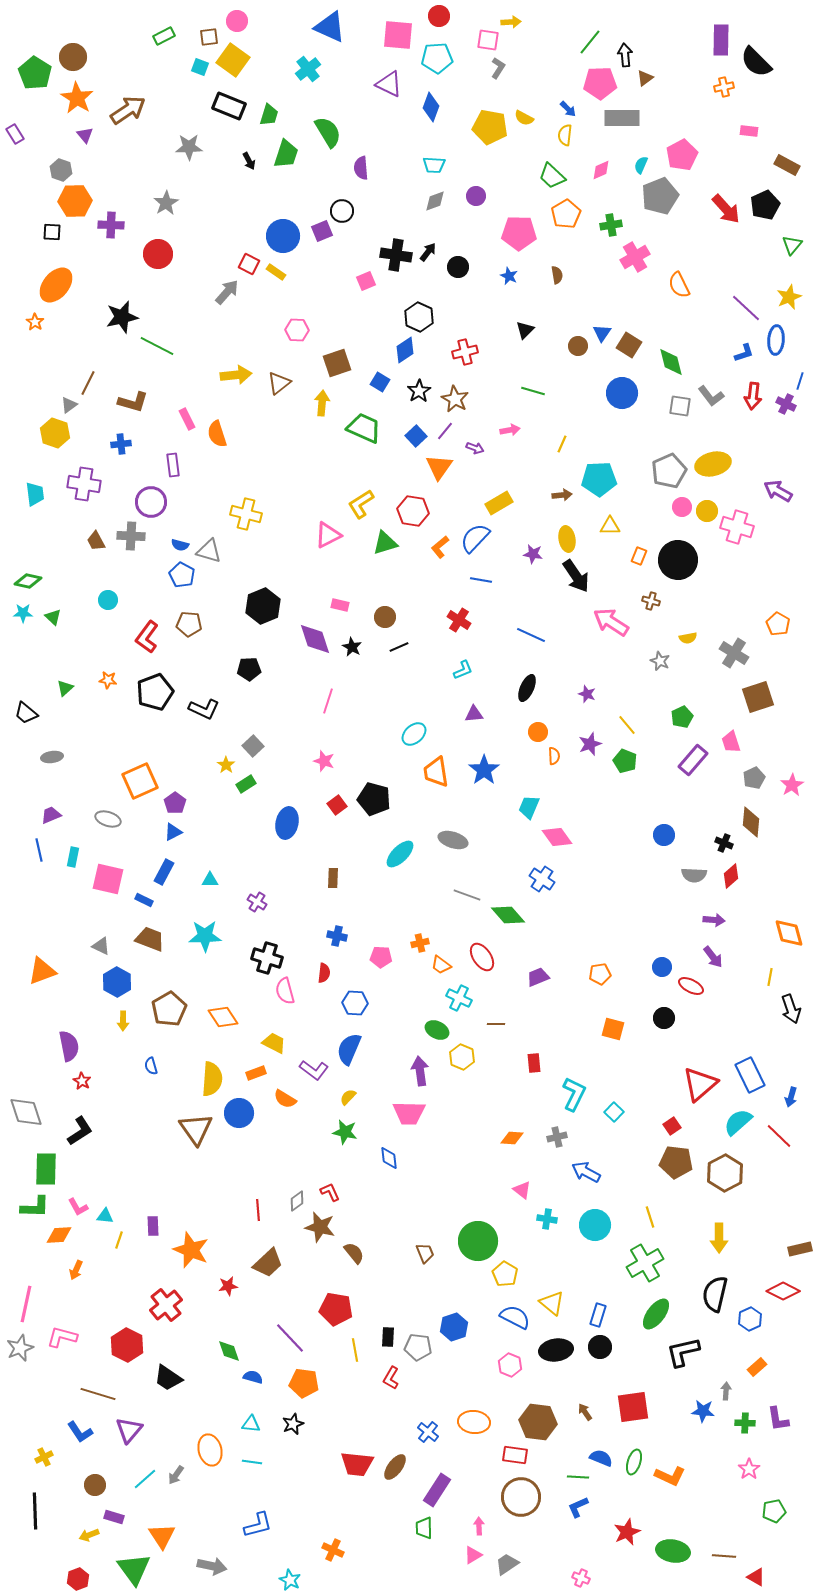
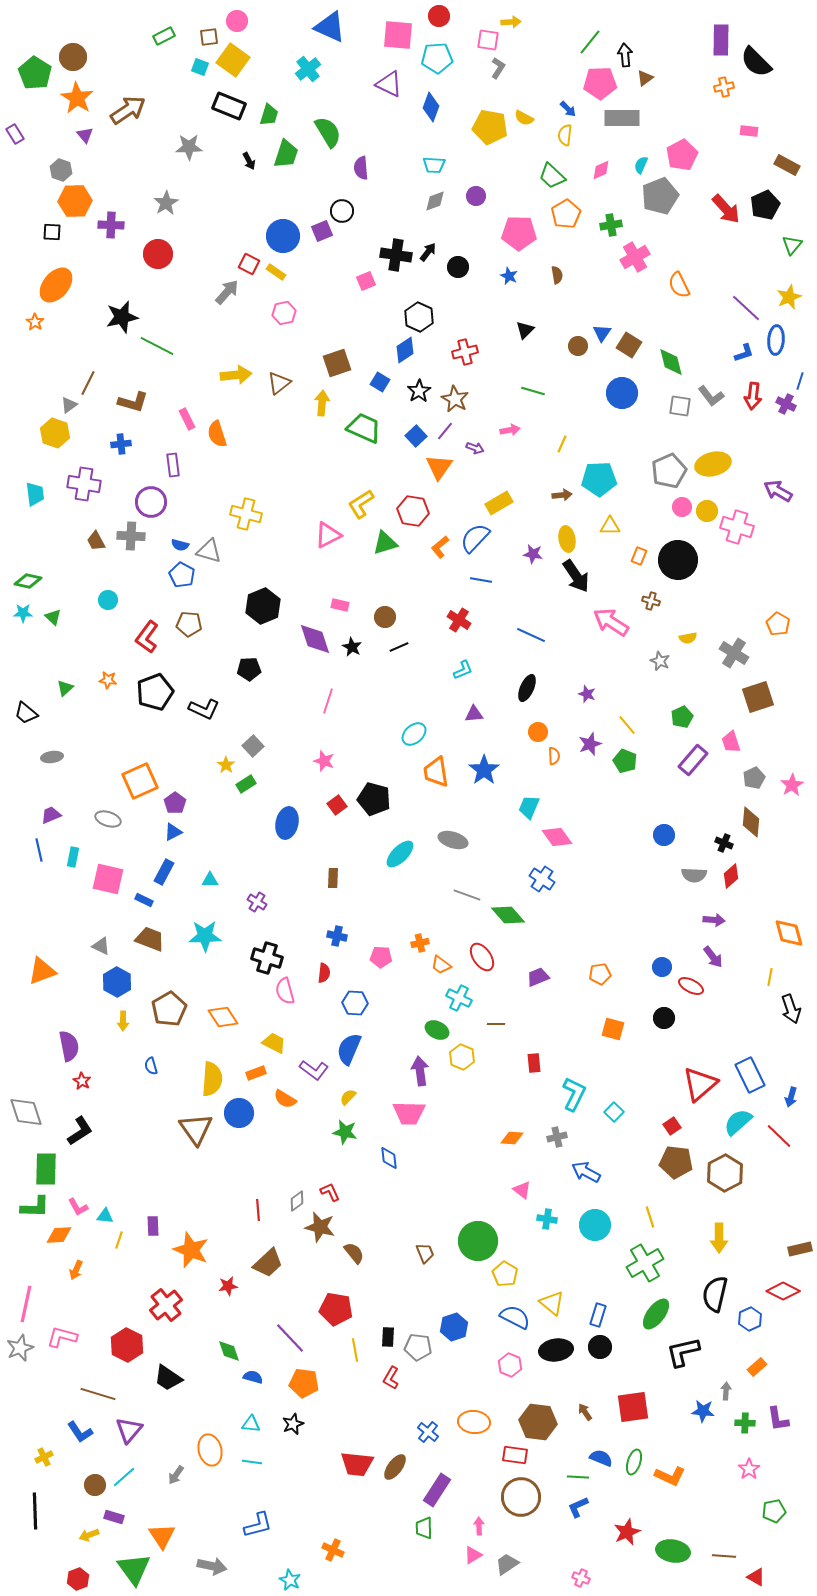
pink hexagon at (297, 330): moved 13 px left, 17 px up; rotated 15 degrees counterclockwise
cyan line at (145, 1479): moved 21 px left, 2 px up
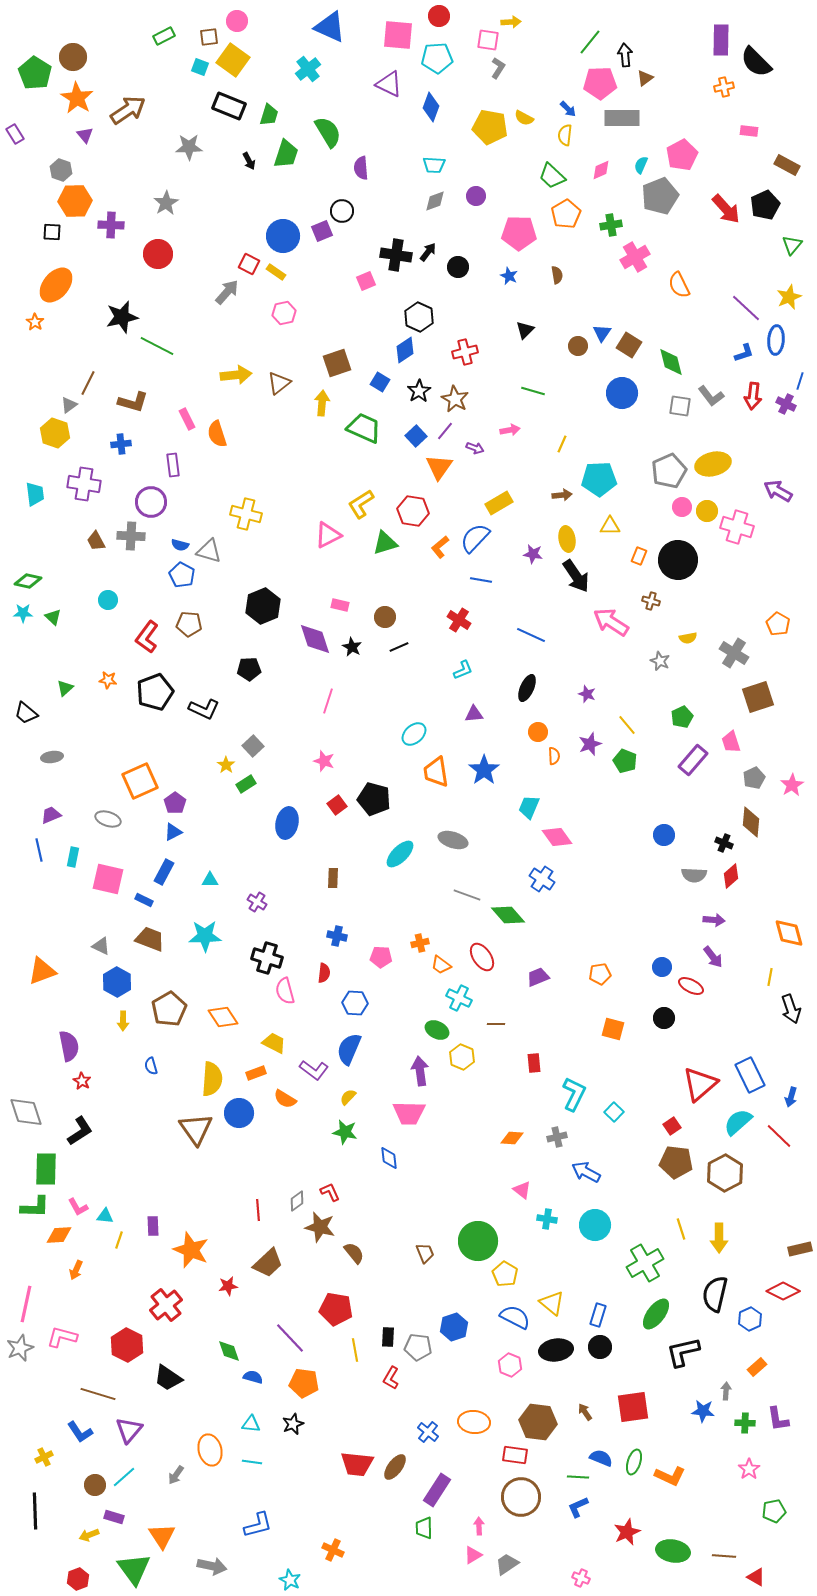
yellow line at (650, 1217): moved 31 px right, 12 px down
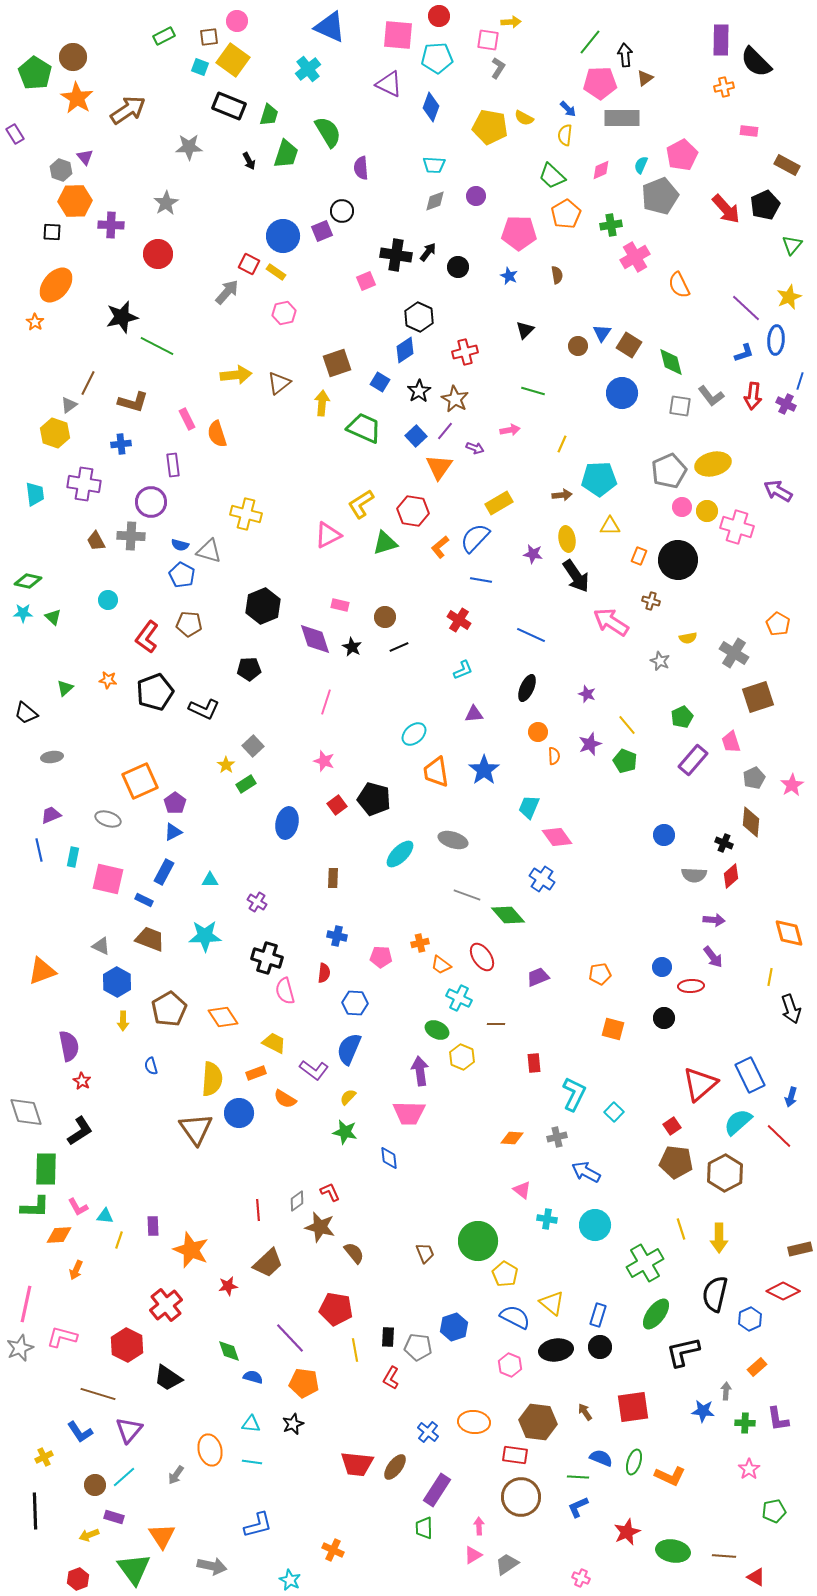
purple triangle at (85, 135): moved 22 px down
pink line at (328, 701): moved 2 px left, 1 px down
red ellipse at (691, 986): rotated 30 degrees counterclockwise
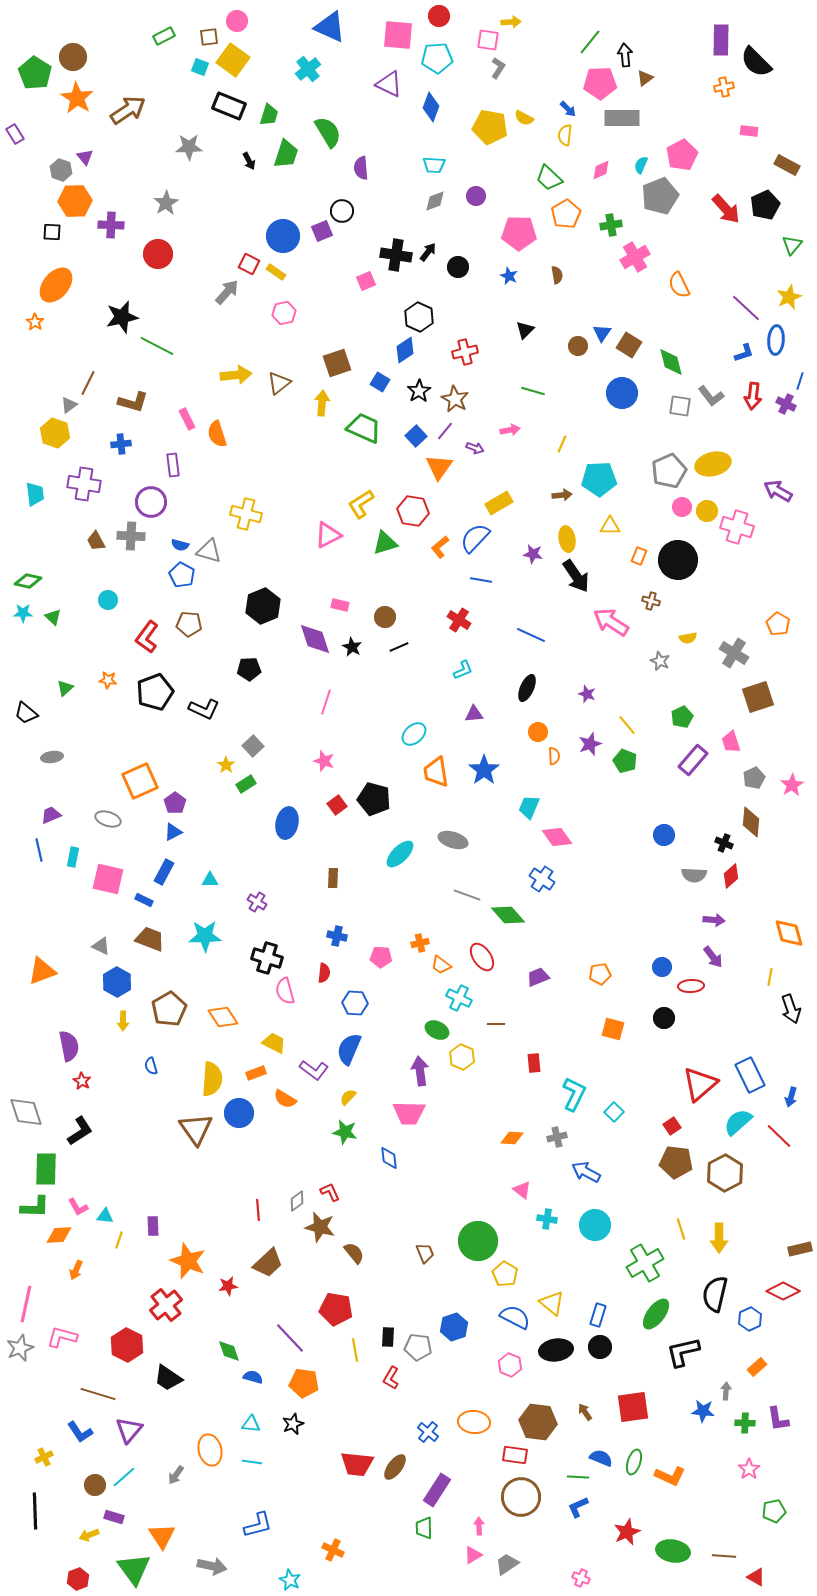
green trapezoid at (552, 176): moved 3 px left, 2 px down
orange star at (191, 1250): moved 3 px left, 11 px down
